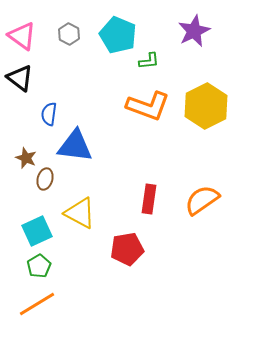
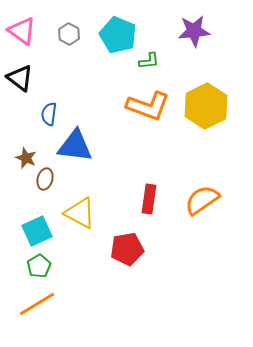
purple star: rotated 20 degrees clockwise
pink triangle: moved 5 px up
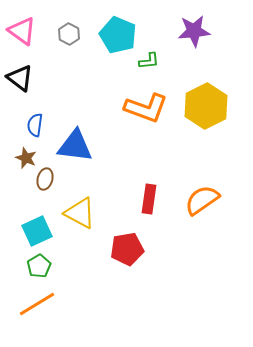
orange L-shape: moved 2 px left, 2 px down
blue semicircle: moved 14 px left, 11 px down
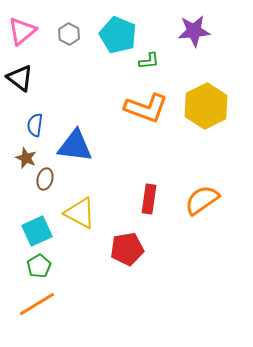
pink triangle: rotated 44 degrees clockwise
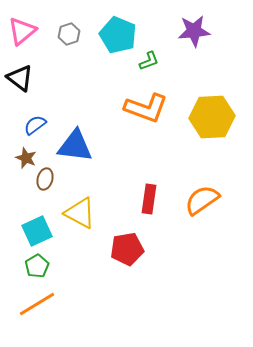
gray hexagon: rotated 15 degrees clockwise
green L-shape: rotated 15 degrees counterclockwise
yellow hexagon: moved 6 px right, 11 px down; rotated 24 degrees clockwise
blue semicircle: rotated 45 degrees clockwise
green pentagon: moved 2 px left
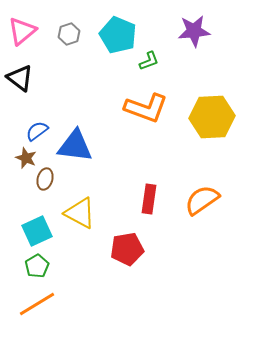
blue semicircle: moved 2 px right, 6 px down
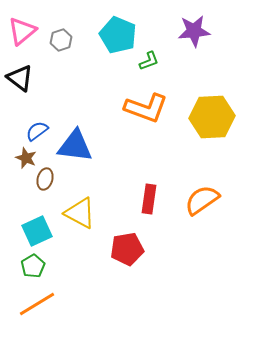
gray hexagon: moved 8 px left, 6 px down
green pentagon: moved 4 px left
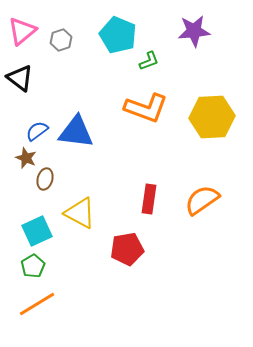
blue triangle: moved 1 px right, 14 px up
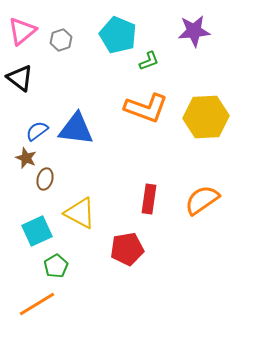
yellow hexagon: moved 6 px left
blue triangle: moved 3 px up
green pentagon: moved 23 px right
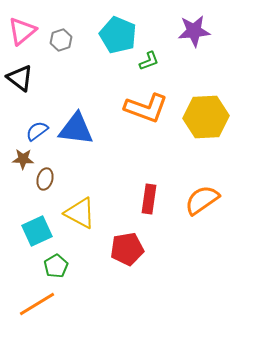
brown star: moved 3 px left, 1 px down; rotated 20 degrees counterclockwise
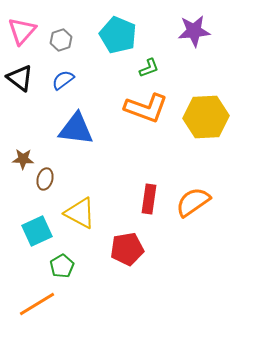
pink triangle: rotated 8 degrees counterclockwise
green L-shape: moved 7 px down
blue semicircle: moved 26 px right, 51 px up
orange semicircle: moved 9 px left, 2 px down
green pentagon: moved 6 px right
